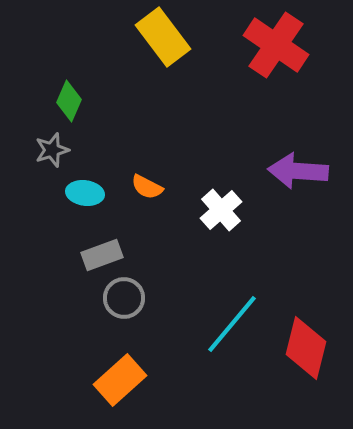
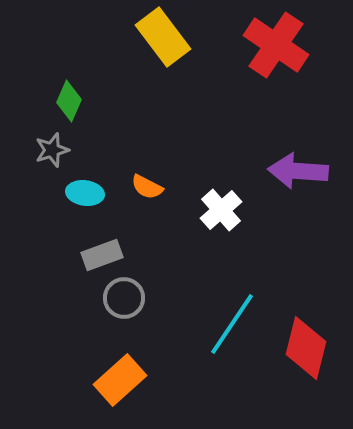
cyan line: rotated 6 degrees counterclockwise
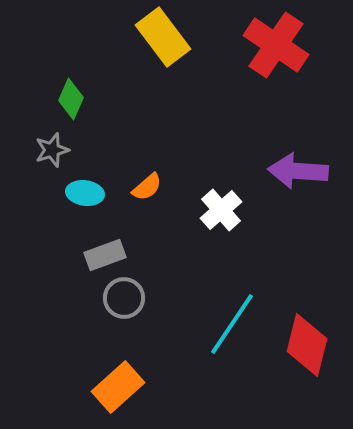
green diamond: moved 2 px right, 2 px up
orange semicircle: rotated 68 degrees counterclockwise
gray rectangle: moved 3 px right
red diamond: moved 1 px right, 3 px up
orange rectangle: moved 2 px left, 7 px down
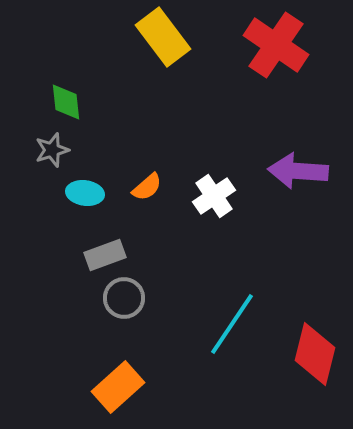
green diamond: moved 5 px left, 3 px down; rotated 30 degrees counterclockwise
white cross: moved 7 px left, 14 px up; rotated 6 degrees clockwise
red diamond: moved 8 px right, 9 px down
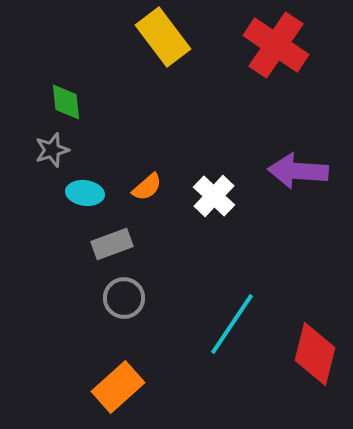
white cross: rotated 12 degrees counterclockwise
gray rectangle: moved 7 px right, 11 px up
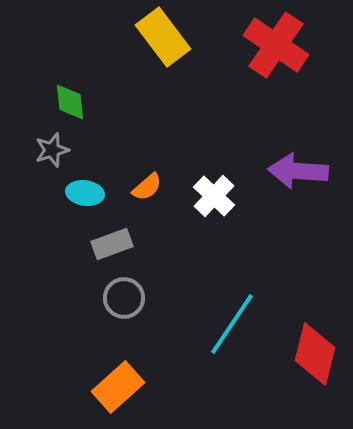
green diamond: moved 4 px right
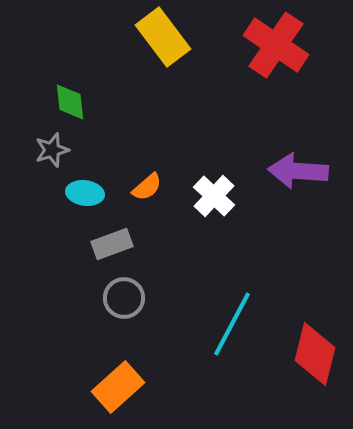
cyan line: rotated 6 degrees counterclockwise
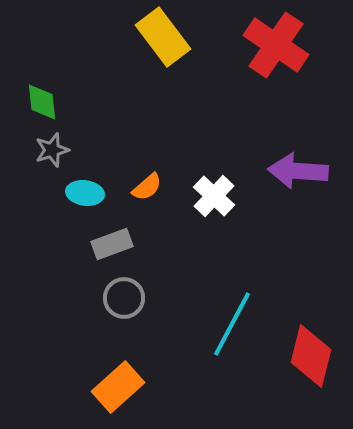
green diamond: moved 28 px left
red diamond: moved 4 px left, 2 px down
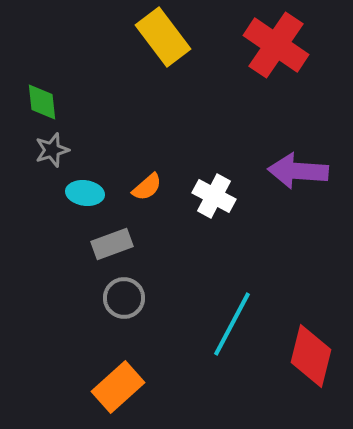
white cross: rotated 15 degrees counterclockwise
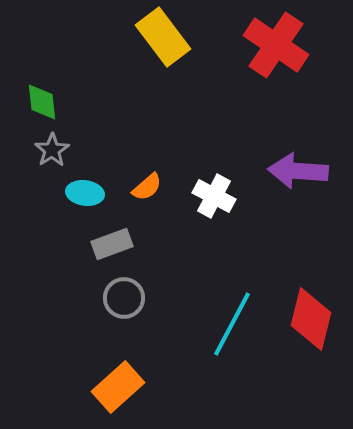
gray star: rotated 16 degrees counterclockwise
red diamond: moved 37 px up
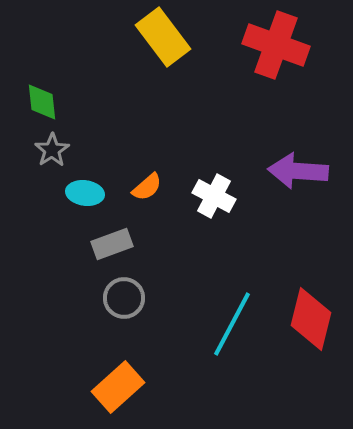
red cross: rotated 14 degrees counterclockwise
